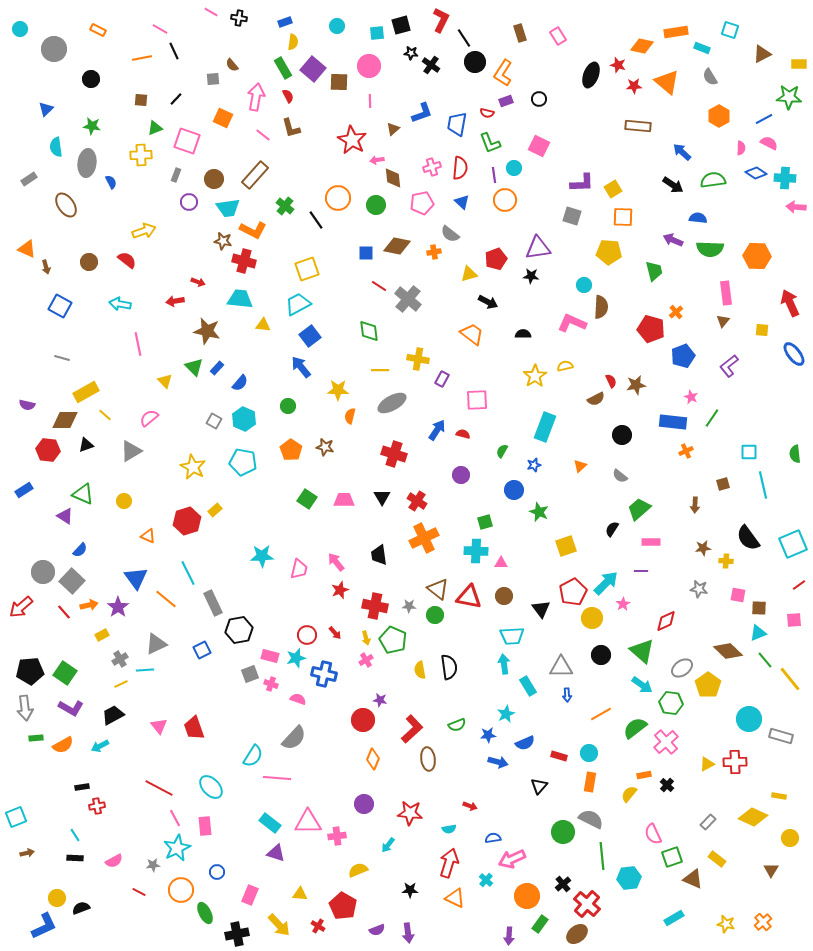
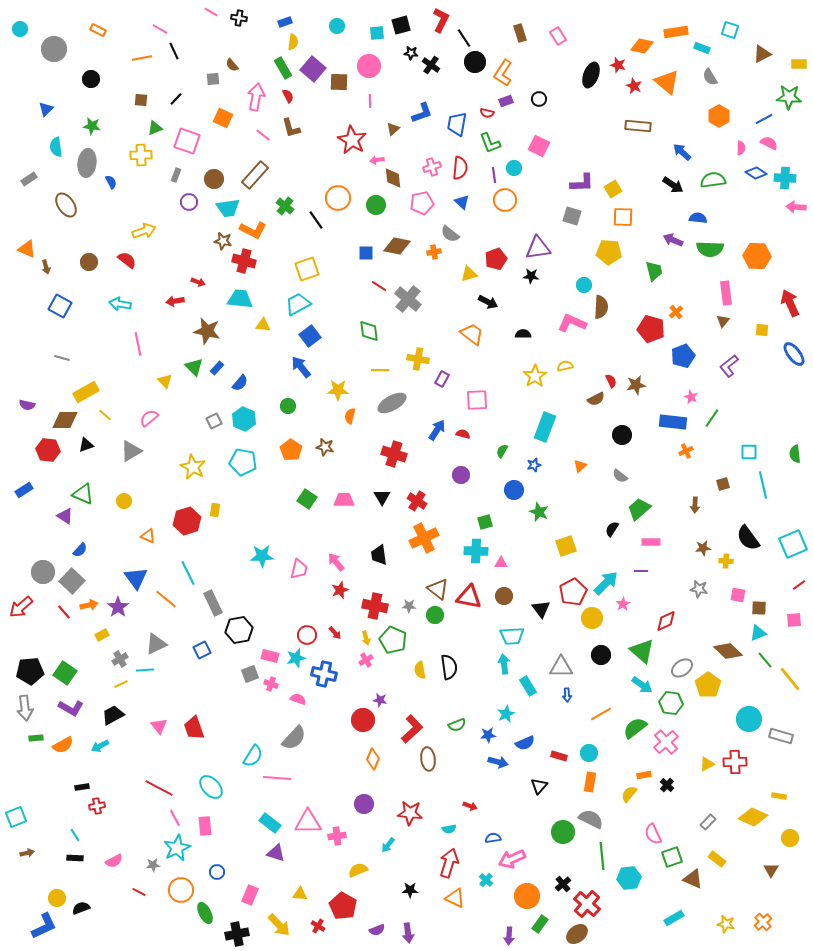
red star at (634, 86): rotated 28 degrees clockwise
gray square at (214, 421): rotated 35 degrees clockwise
yellow rectangle at (215, 510): rotated 40 degrees counterclockwise
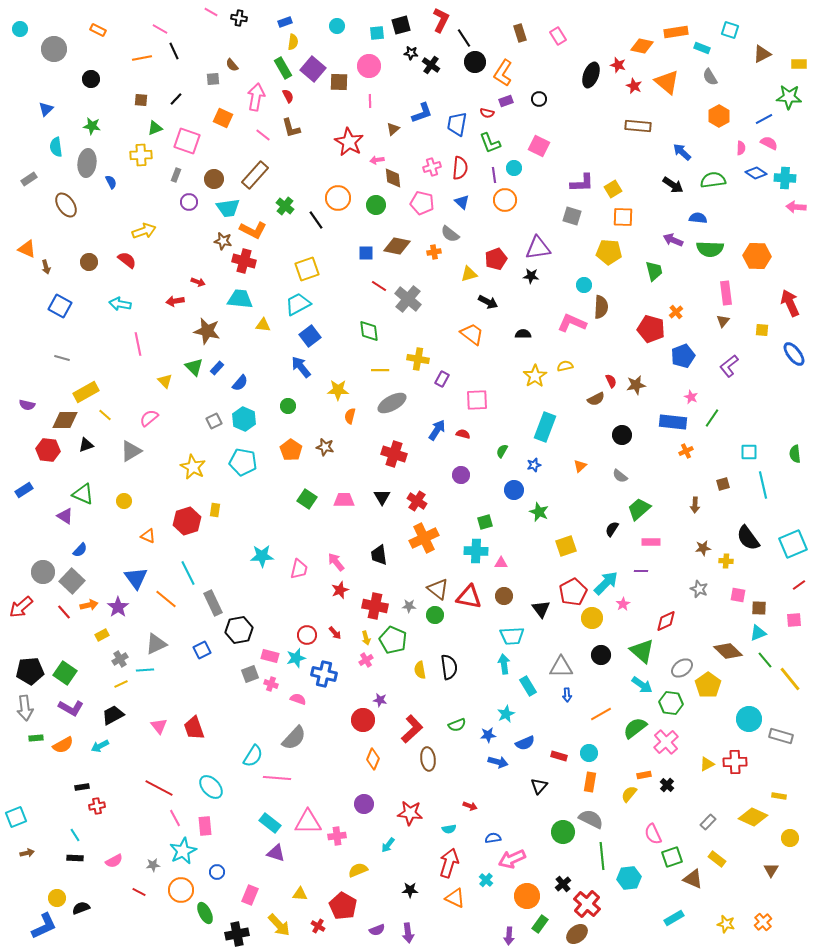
red star at (352, 140): moved 3 px left, 2 px down
pink pentagon at (422, 203): rotated 25 degrees clockwise
gray star at (699, 589): rotated 12 degrees clockwise
cyan star at (177, 848): moved 6 px right, 3 px down
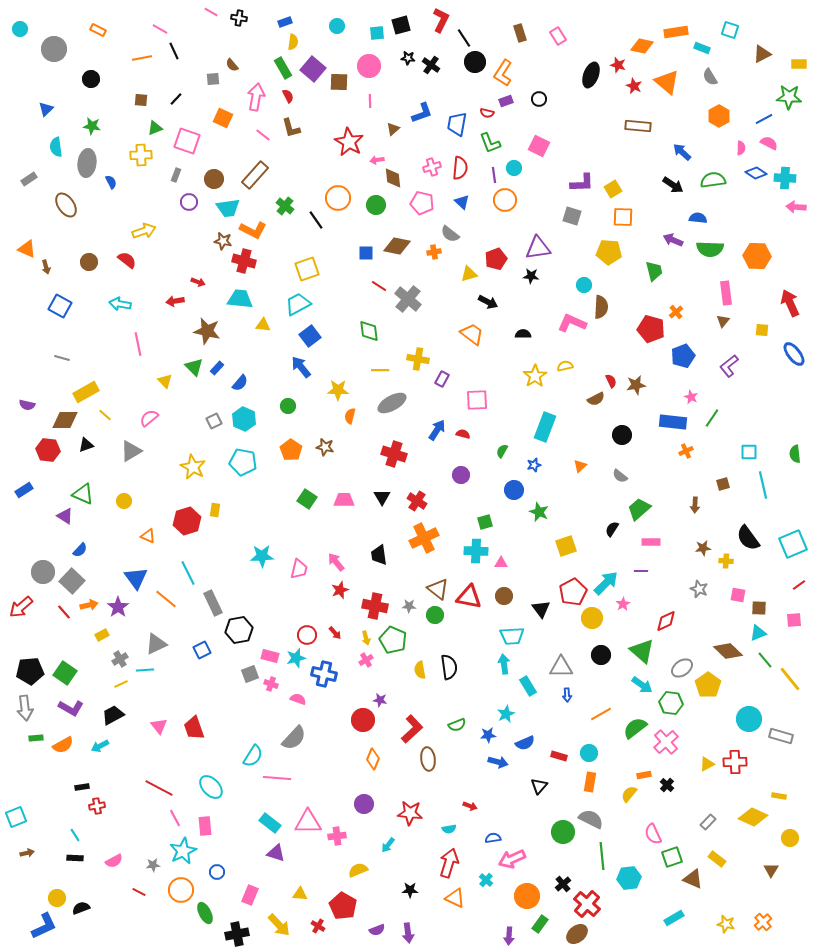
black star at (411, 53): moved 3 px left, 5 px down
